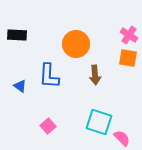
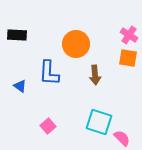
blue L-shape: moved 3 px up
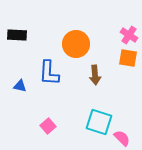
blue triangle: rotated 24 degrees counterclockwise
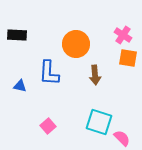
pink cross: moved 6 px left
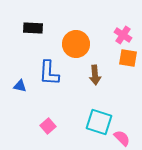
black rectangle: moved 16 px right, 7 px up
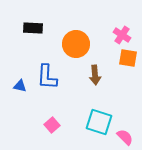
pink cross: moved 1 px left
blue L-shape: moved 2 px left, 4 px down
pink square: moved 4 px right, 1 px up
pink semicircle: moved 3 px right, 1 px up
